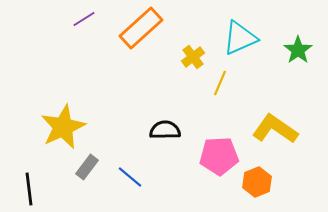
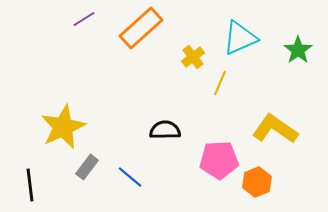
pink pentagon: moved 4 px down
black line: moved 1 px right, 4 px up
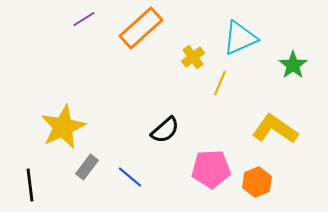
green star: moved 5 px left, 15 px down
black semicircle: rotated 140 degrees clockwise
pink pentagon: moved 8 px left, 9 px down
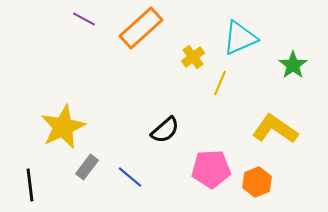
purple line: rotated 60 degrees clockwise
